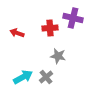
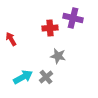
red arrow: moved 6 px left, 6 px down; rotated 40 degrees clockwise
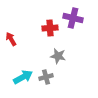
gray cross: rotated 24 degrees clockwise
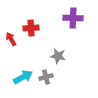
purple cross: rotated 12 degrees counterclockwise
red cross: moved 19 px left
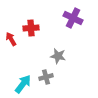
purple cross: rotated 24 degrees clockwise
cyan arrow: moved 7 px down; rotated 24 degrees counterclockwise
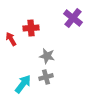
purple cross: rotated 12 degrees clockwise
gray star: moved 11 px left
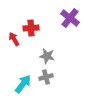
purple cross: moved 3 px left
red arrow: moved 3 px right
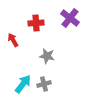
red cross: moved 5 px right, 5 px up
red arrow: moved 1 px left, 1 px down
gray cross: moved 2 px left, 7 px down
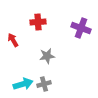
purple cross: moved 11 px right, 10 px down; rotated 18 degrees counterclockwise
red cross: moved 2 px right, 1 px up
gray star: rotated 21 degrees counterclockwise
cyan arrow: rotated 36 degrees clockwise
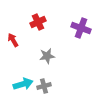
red cross: rotated 21 degrees counterclockwise
gray cross: moved 2 px down
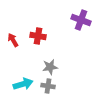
red cross: moved 14 px down; rotated 35 degrees clockwise
purple cross: moved 8 px up
gray star: moved 3 px right, 11 px down
gray cross: moved 4 px right; rotated 24 degrees clockwise
